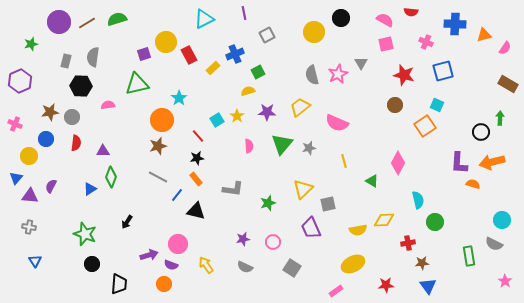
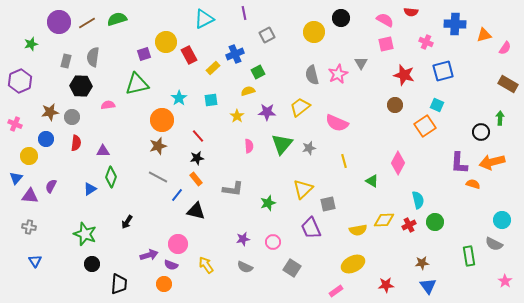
cyan square at (217, 120): moved 6 px left, 20 px up; rotated 24 degrees clockwise
red cross at (408, 243): moved 1 px right, 18 px up; rotated 16 degrees counterclockwise
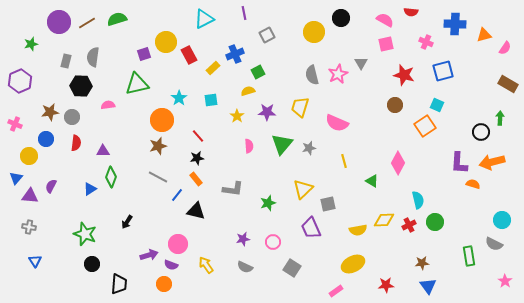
yellow trapezoid at (300, 107): rotated 35 degrees counterclockwise
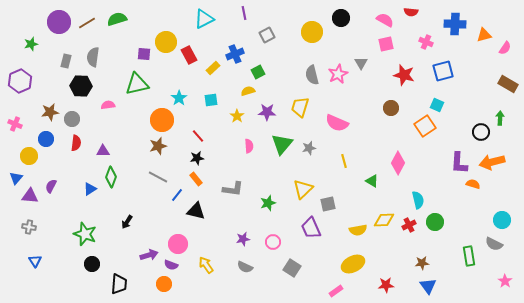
yellow circle at (314, 32): moved 2 px left
purple square at (144, 54): rotated 24 degrees clockwise
brown circle at (395, 105): moved 4 px left, 3 px down
gray circle at (72, 117): moved 2 px down
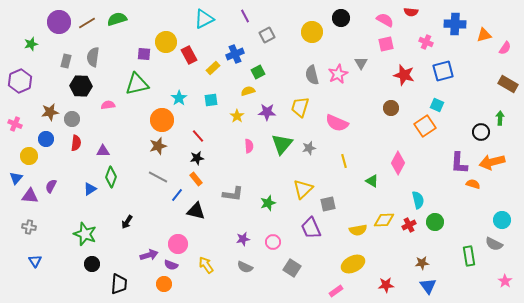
purple line at (244, 13): moved 1 px right, 3 px down; rotated 16 degrees counterclockwise
gray L-shape at (233, 189): moved 5 px down
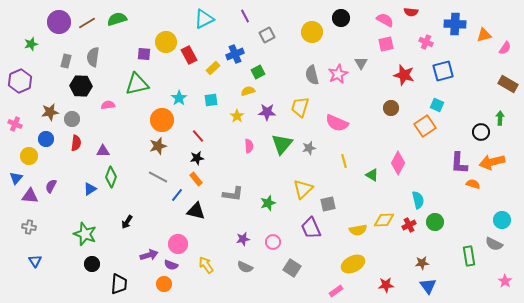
green triangle at (372, 181): moved 6 px up
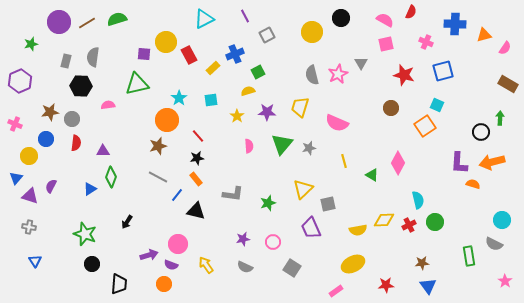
red semicircle at (411, 12): rotated 72 degrees counterclockwise
orange circle at (162, 120): moved 5 px right
purple triangle at (30, 196): rotated 12 degrees clockwise
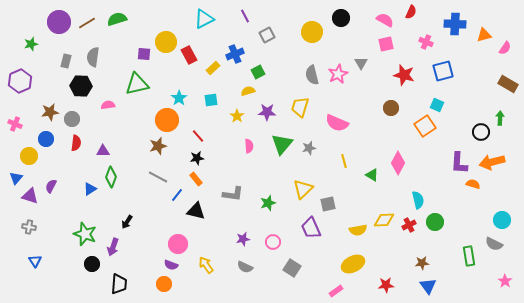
purple arrow at (149, 255): moved 36 px left, 8 px up; rotated 126 degrees clockwise
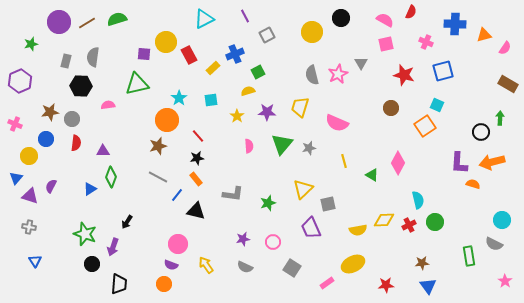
pink rectangle at (336, 291): moved 9 px left, 8 px up
